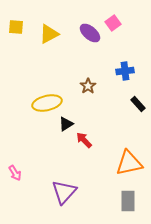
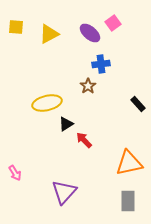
blue cross: moved 24 px left, 7 px up
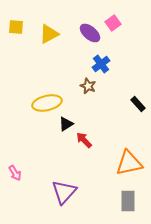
blue cross: rotated 30 degrees counterclockwise
brown star: rotated 14 degrees counterclockwise
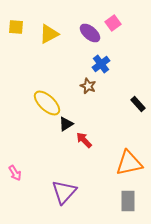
yellow ellipse: rotated 56 degrees clockwise
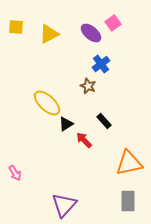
purple ellipse: moved 1 px right
black rectangle: moved 34 px left, 17 px down
purple triangle: moved 13 px down
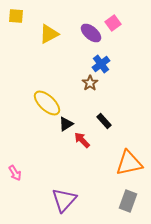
yellow square: moved 11 px up
brown star: moved 2 px right, 3 px up; rotated 14 degrees clockwise
red arrow: moved 2 px left
gray rectangle: rotated 20 degrees clockwise
purple triangle: moved 5 px up
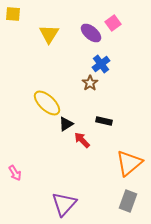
yellow square: moved 3 px left, 2 px up
yellow triangle: rotated 30 degrees counterclockwise
black rectangle: rotated 35 degrees counterclockwise
orange triangle: rotated 28 degrees counterclockwise
purple triangle: moved 4 px down
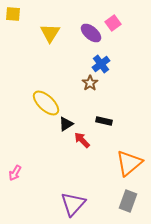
yellow triangle: moved 1 px right, 1 px up
yellow ellipse: moved 1 px left
pink arrow: rotated 63 degrees clockwise
purple triangle: moved 9 px right
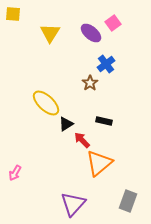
blue cross: moved 5 px right
orange triangle: moved 30 px left
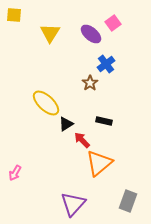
yellow square: moved 1 px right, 1 px down
purple ellipse: moved 1 px down
